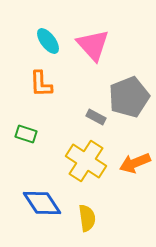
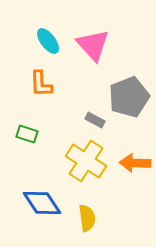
gray rectangle: moved 1 px left, 3 px down
green rectangle: moved 1 px right
orange arrow: rotated 24 degrees clockwise
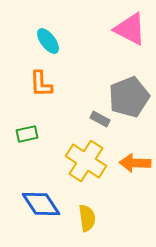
pink triangle: moved 37 px right, 16 px up; rotated 21 degrees counterclockwise
gray rectangle: moved 5 px right, 1 px up
green rectangle: rotated 30 degrees counterclockwise
blue diamond: moved 1 px left, 1 px down
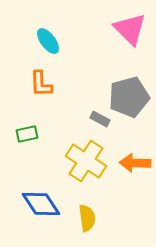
pink triangle: rotated 18 degrees clockwise
gray pentagon: rotated 6 degrees clockwise
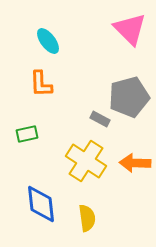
blue diamond: rotated 27 degrees clockwise
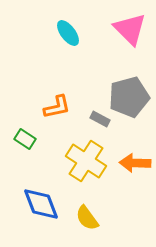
cyan ellipse: moved 20 px right, 8 px up
orange L-shape: moved 16 px right, 23 px down; rotated 100 degrees counterclockwise
green rectangle: moved 2 px left, 5 px down; rotated 45 degrees clockwise
blue diamond: rotated 15 degrees counterclockwise
yellow semicircle: rotated 152 degrees clockwise
